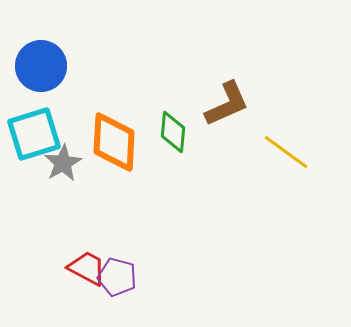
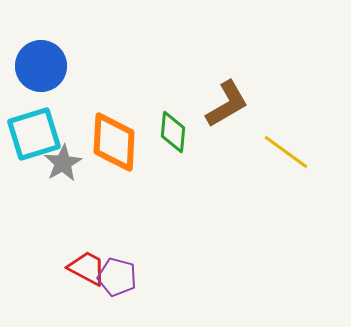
brown L-shape: rotated 6 degrees counterclockwise
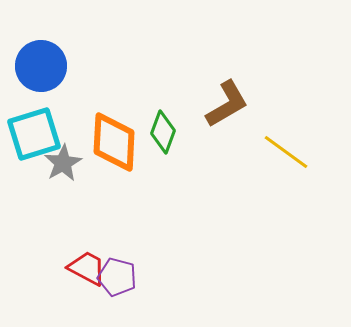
green diamond: moved 10 px left; rotated 15 degrees clockwise
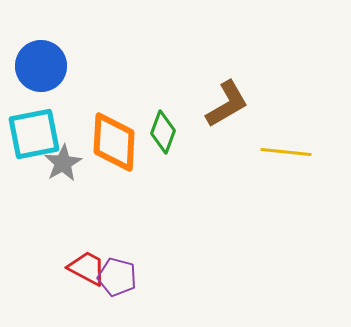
cyan square: rotated 6 degrees clockwise
yellow line: rotated 30 degrees counterclockwise
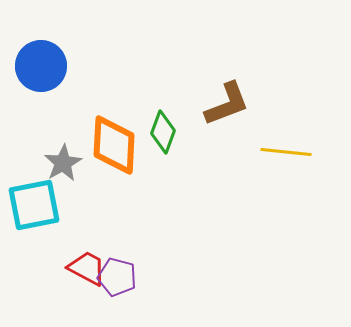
brown L-shape: rotated 9 degrees clockwise
cyan square: moved 71 px down
orange diamond: moved 3 px down
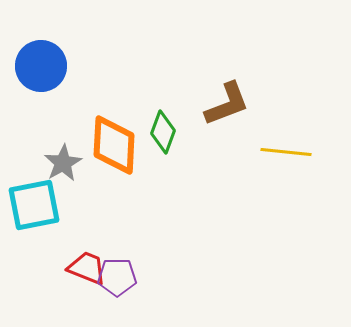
red trapezoid: rotated 6 degrees counterclockwise
purple pentagon: rotated 15 degrees counterclockwise
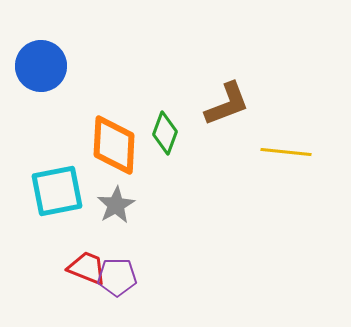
green diamond: moved 2 px right, 1 px down
gray star: moved 53 px right, 42 px down
cyan square: moved 23 px right, 14 px up
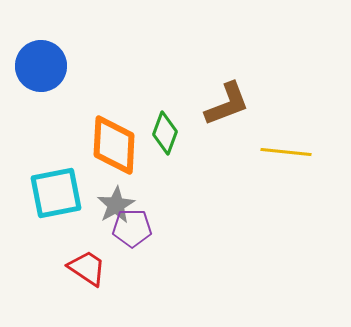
cyan square: moved 1 px left, 2 px down
red trapezoid: rotated 12 degrees clockwise
purple pentagon: moved 15 px right, 49 px up
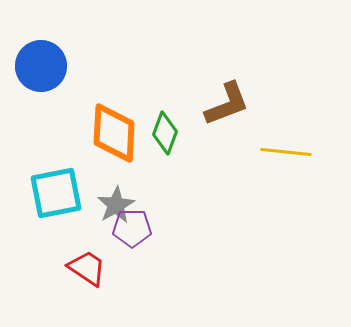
orange diamond: moved 12 px up
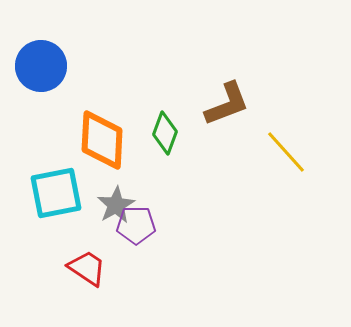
orange diamond: moved 12 px left, 7 px down
yellow line: rotated 42 degrees clockwise
purple pentagon: moved 4 px right, 3 px up
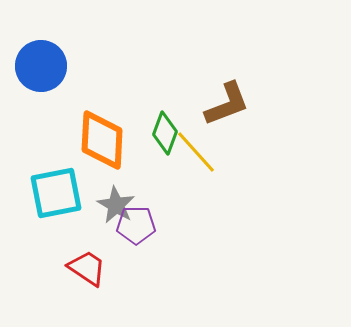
yellow line: moved 90 px left
gray star: rotated 12 degrees counterclockwise
